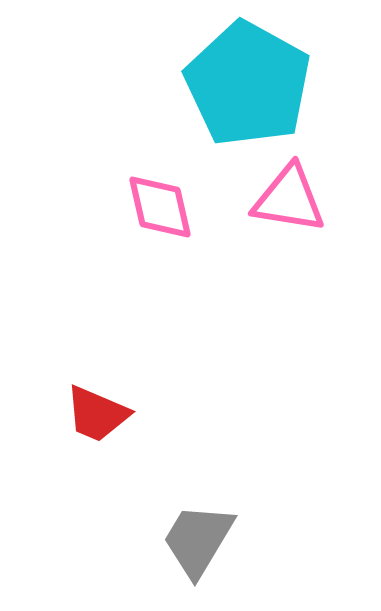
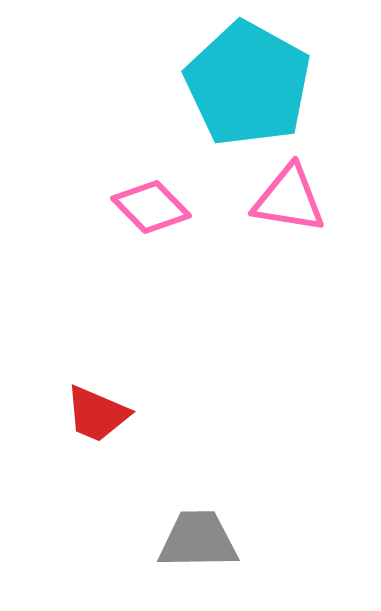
pink diamond: moved 9 px left; rotated 32 degrees counterclockwise
gray trapezoid: rotated 58 degrees clockwise
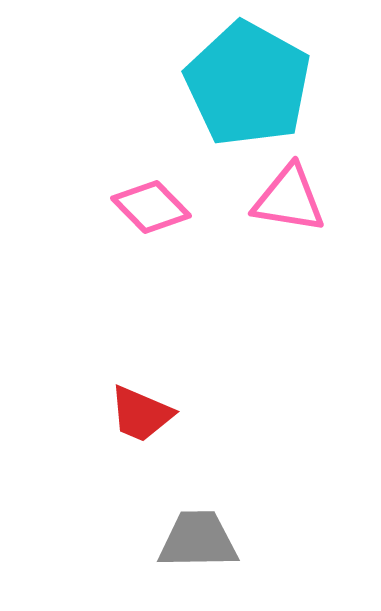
red trapezoid: moved 44 px right
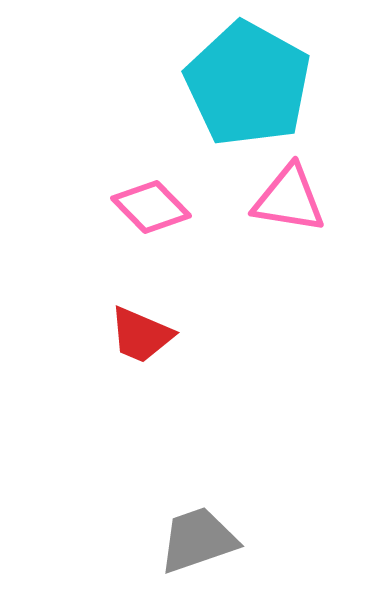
red trapezoid: moved 79 px up
gray trapezoid: rotated 18 degrees counterclockwise
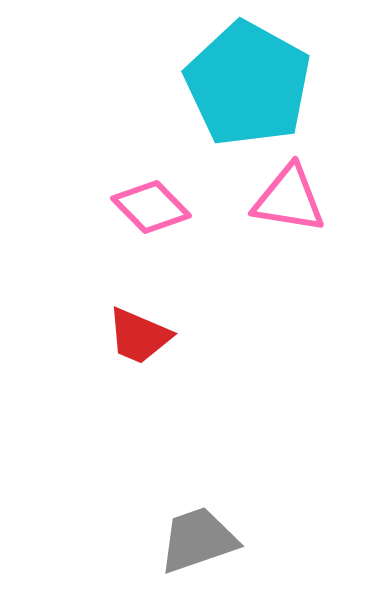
red trapezoid: moved 2 px left, 1 px down
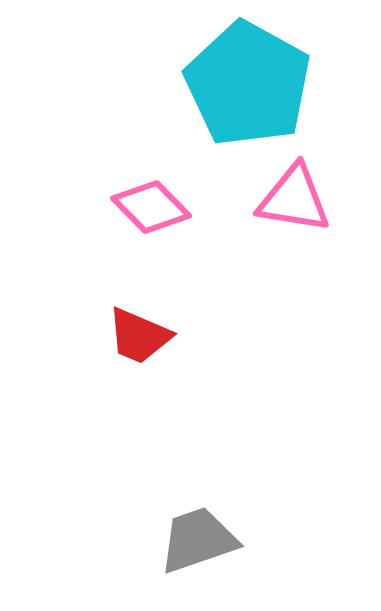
pink triangle: moved 5 px right
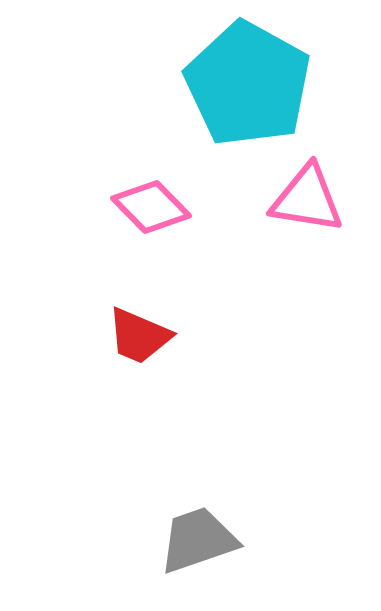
pink triangle: moved 13 px right
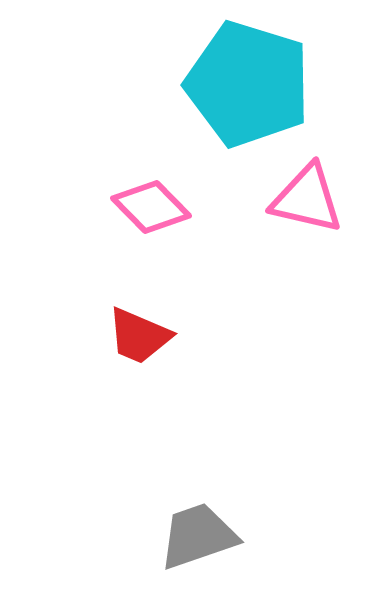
cyan pentagon: rotated 12 degrees counterclockwise
pink triangle: rotated 4 degrees clockwise
gray trapezoid: moved 4 px up
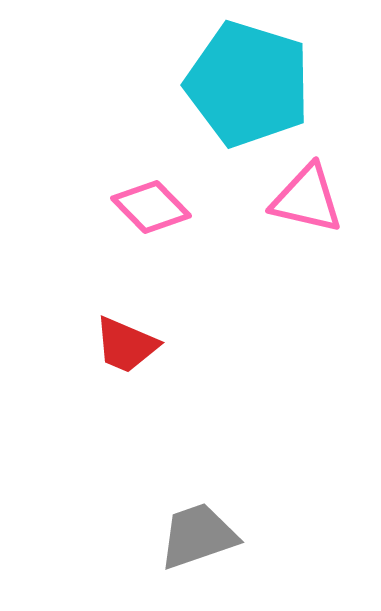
red trapezoid: moved 13 px left, 9 px down
